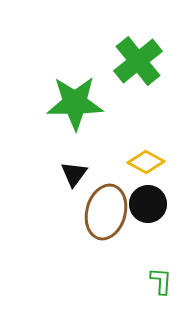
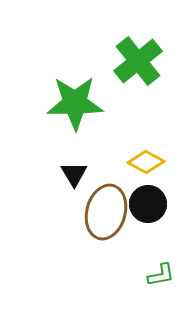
black triangle: rotated 8 degrees counterclockwise
green L-shape: moved 6 px up; rotated 76 degrees clockwise
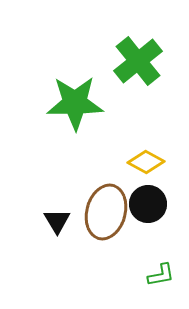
black triangle: moved 17 px left, 47 px down
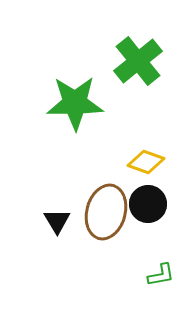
yellow diamond: rotated 9 degrees counterclockwise
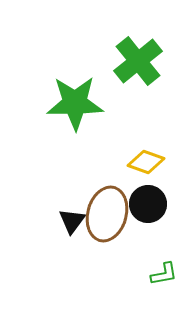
brown ellipse: moved 1 px right, 2 px down
black triangle: moved 15 px right; rotated 8 degrees clockwise
green L-shape: moved 3 px right, 1 px up
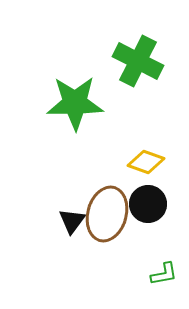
green cross: rotated 24 degrees counterclockwise
